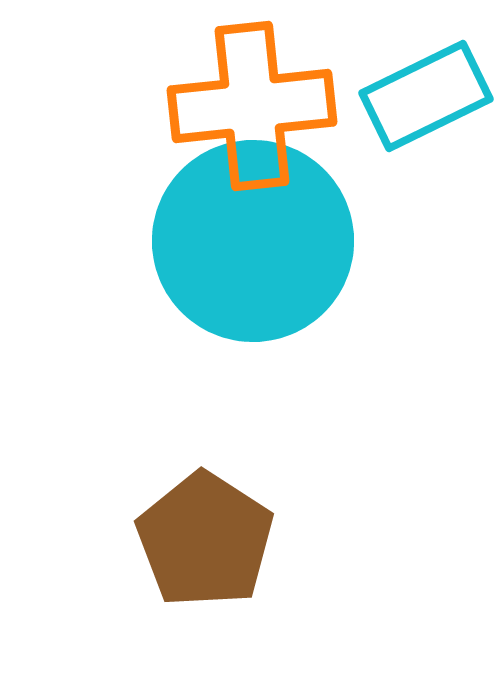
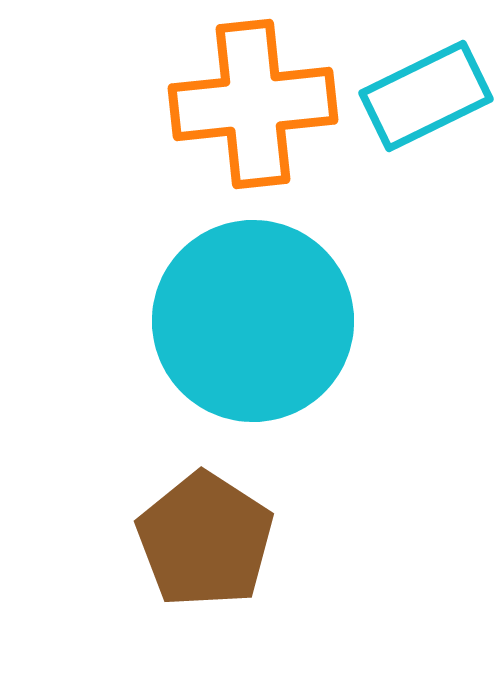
orange cross: moved 1 px right, 2 px up
cyan circle: moved 80 px down
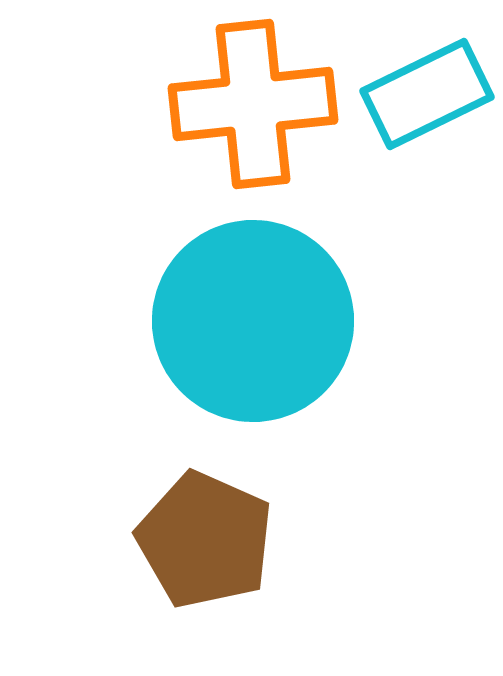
cyan rectangle: moved 1 px right, 2 px up
brown pentagon: rotated 9 degrees counterclockwise
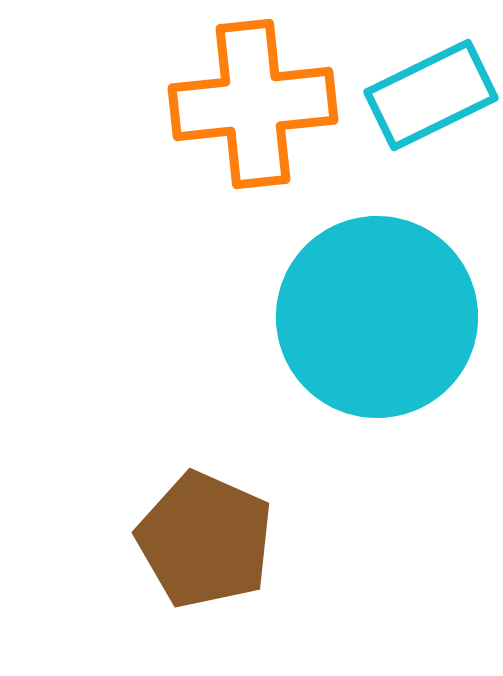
cyan rectangle: moved 4 px right, 1 px down
cyan circle: moved 124 px right, 4 px up
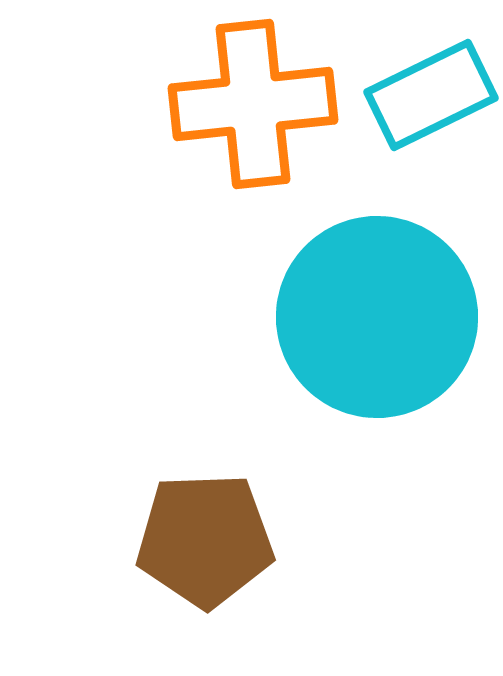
brown pentagon: rotated 26 degrees counterclockwise
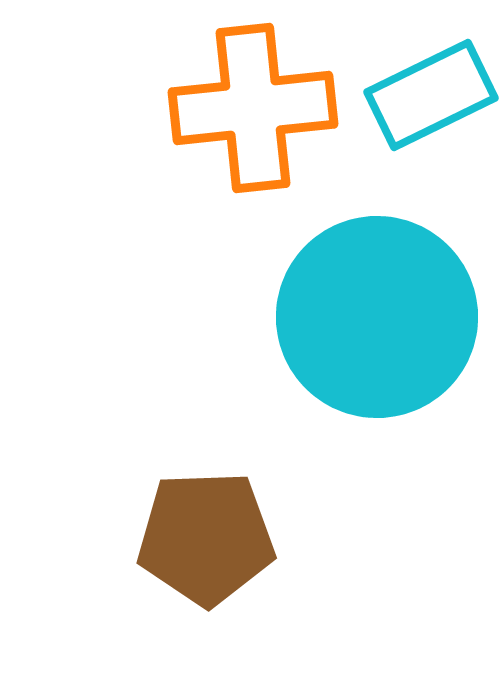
orange cross: moved 4 px down
brown pentagon: moved 1 px right, 2 px up
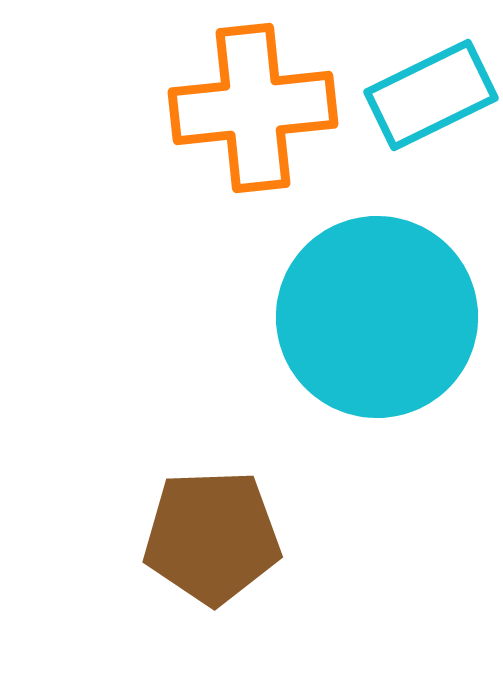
brown pentagon: moved 6 px right, 1 px up
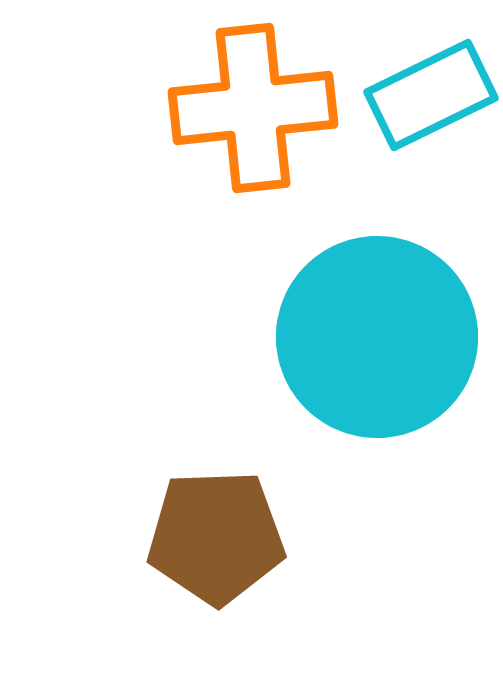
cyan circle: moved 20 px down
brown pentagon: moved 4 px right
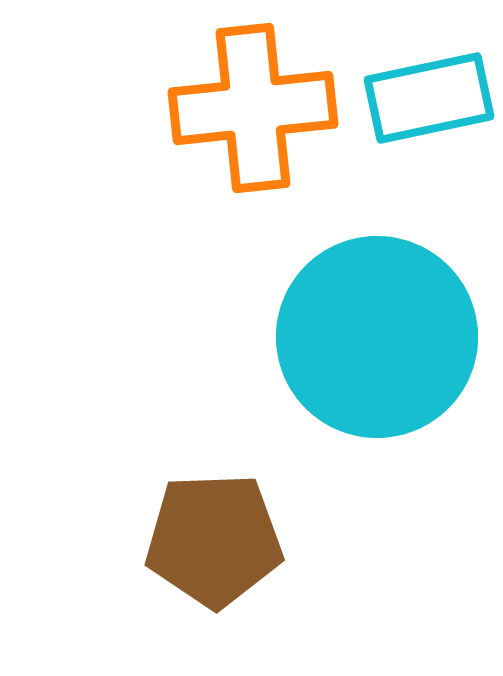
cyan rectangle: moved 2 px left, 3 px down; rotated 14 degrees clockwise
brown pentagon: moved 2 px left, 3 px down
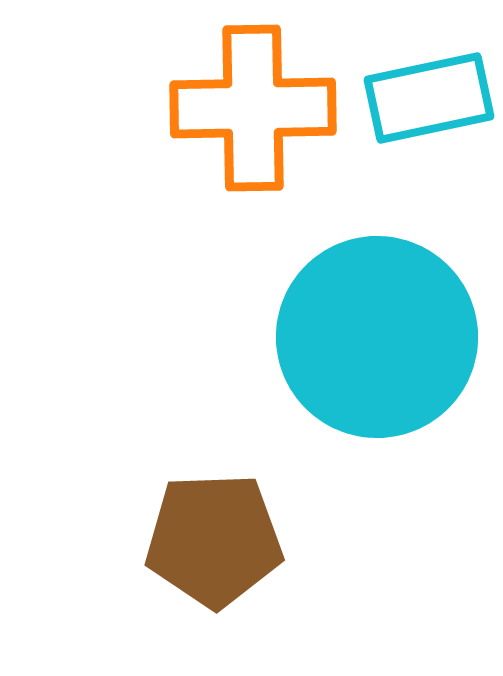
orange cross: rotated 5 degrees clockwise
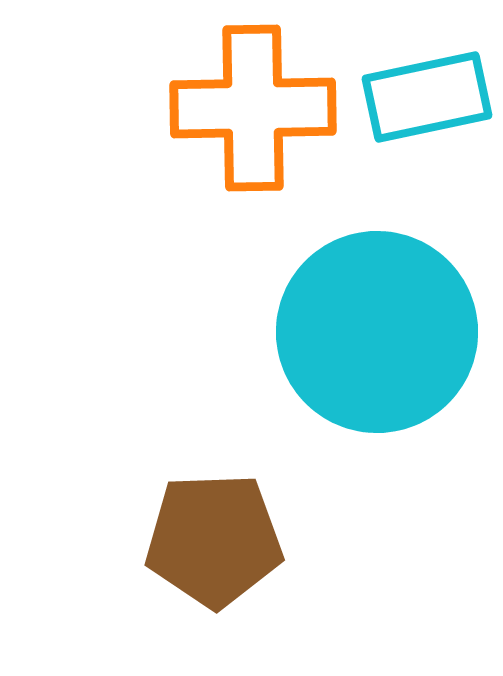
cyan rectangle: moved 2 px left, 1 px up
cyan circle: moved 5 px up
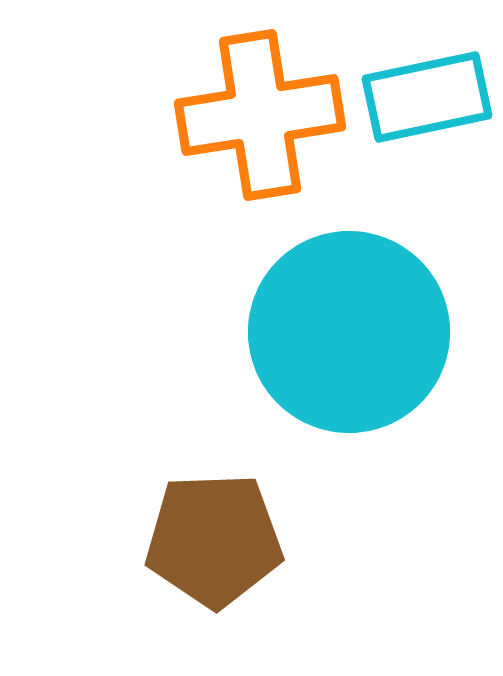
orange cross: moved 7 px right, 7 px down; rotated 8 degrees counterclockwise
cyan circle: moved 28 px left
